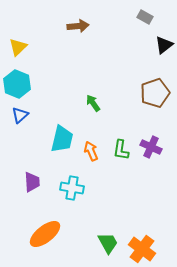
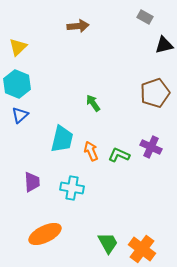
black triangle: rotated 24 degrees clockwise
green L-shape: moved 2 px left, 5 px down; rotated 105 degrees clockwise
orange ellipse: rotated 12 degrees clockwise
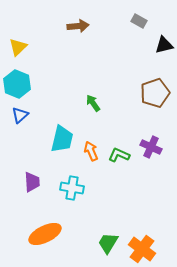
gray rectangle: moved 6 px left, 4 px down
green trapezoid: rotated 120 degrees counterclockwise
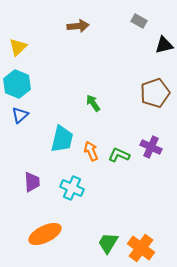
cyan cross: rotated 15 degrees clockwise
orange cross: moved 1 px left, 1 px up
